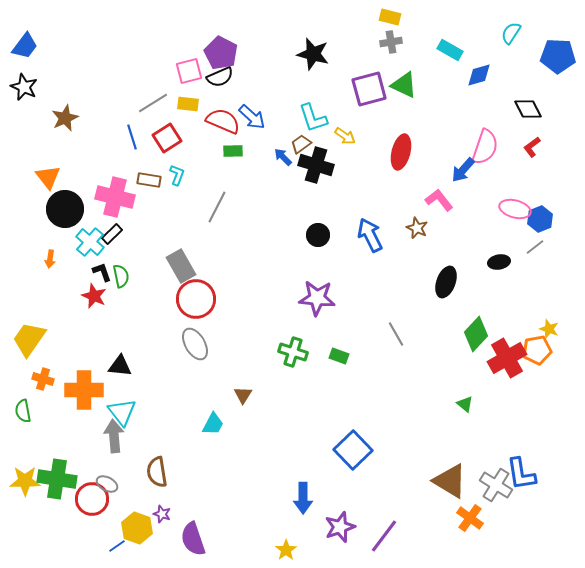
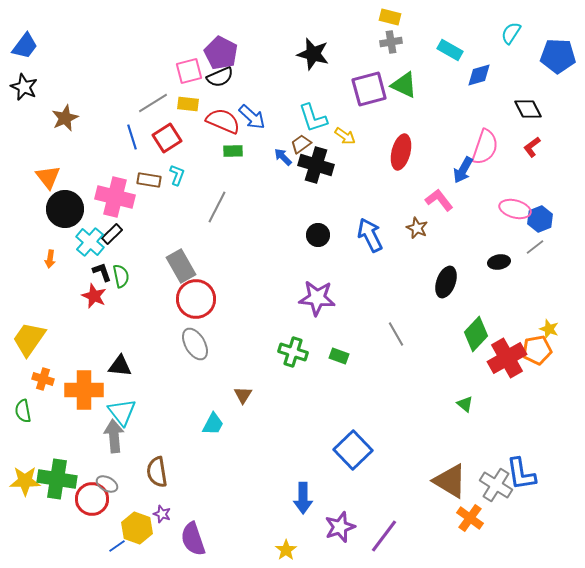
blue arrow at (463, 170): rotated 12 degrees counterclockwise
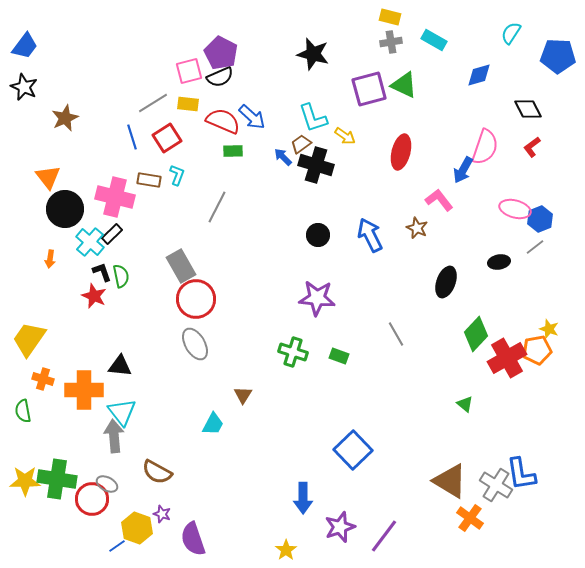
cyan rectangle at (450, 50): moved 16 px left, 10 px up
brown semicircle at (157, 472): rotated 52 degrees counterclockwise
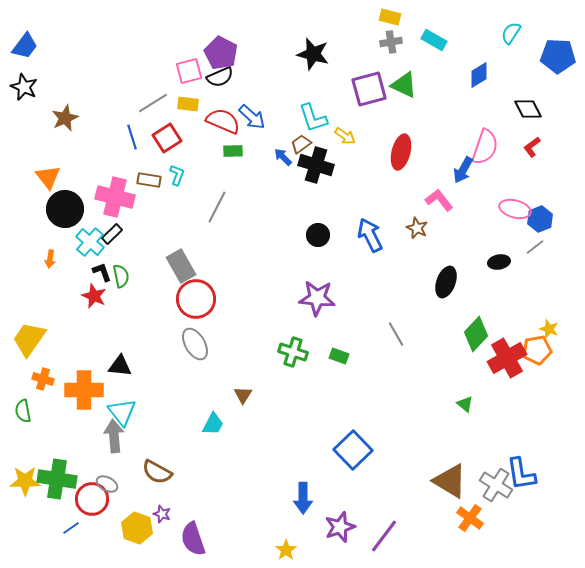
blue diamond at (479, 75): rotated 16 degrees counterclockwise
blue line at (117, 546): moved 46 px left, 18 px up
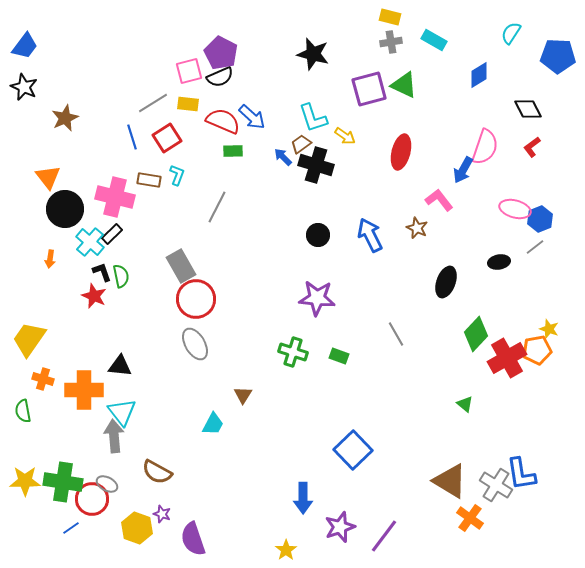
green cross at (57, 479): moved 6 px right, 3 px down
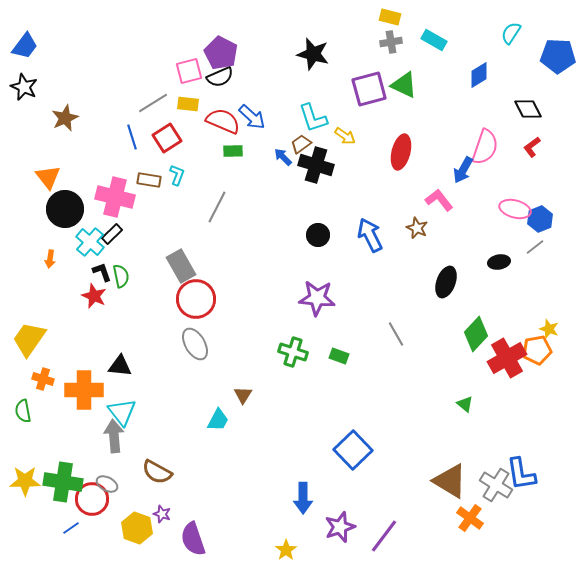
cyan trapezoid at (213, 424): moved 5 px right, 4 px up
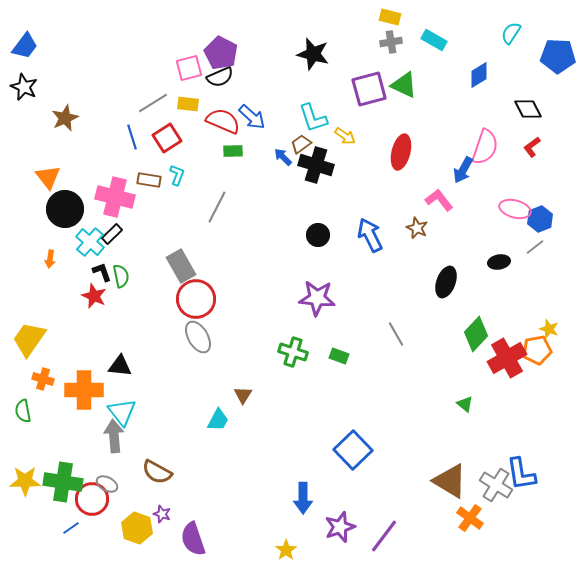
pink square at (189, 71): moved 3 px up
gray ellipse at (195, 344): moved 3 px right, 7 px up
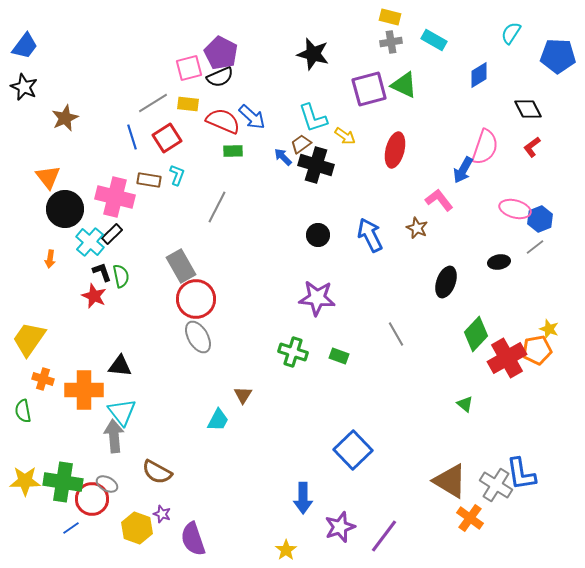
red ellipse at (401, 152): moved 6 px left, 2 px up
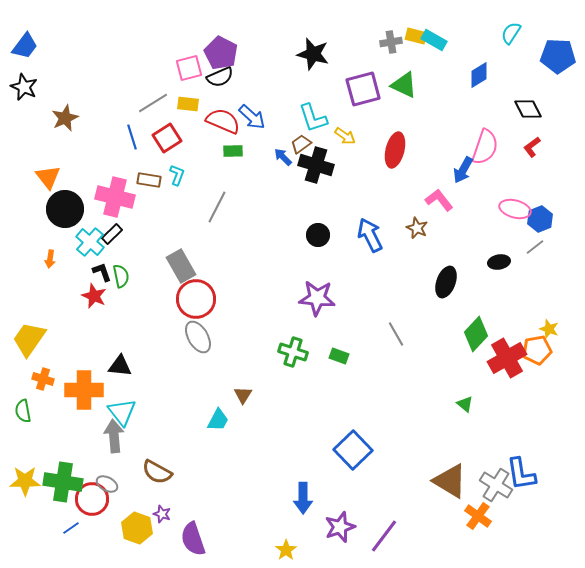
yellow rectangle at (390, 17): moved 26 px right, 19 px down
purple square at (369, 89): moved 6 px left
orange cross at (470, 518): moved 8 px right, 2 px up
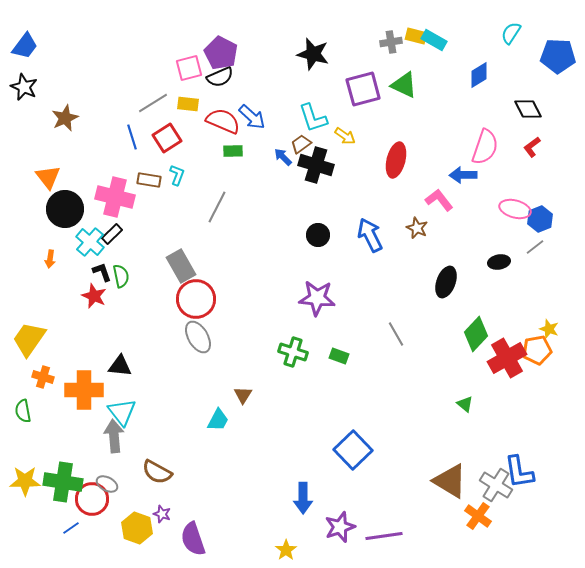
red ellipse at (395, 150): moved 1 px right, 10 px down
blue arrow at (463, 170): moved 5 px down; rotated 60 degrees clockwise
orange cross at (43, 379): moved 2 px up
blue L-shape at (521, 474): moved 2 px left, 2 px up
purple line at (384, 536): rotated 45 degrees clockwise
